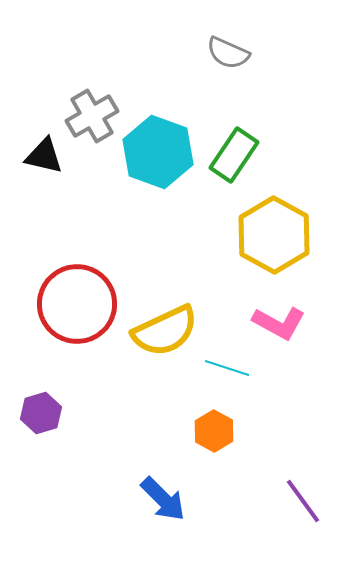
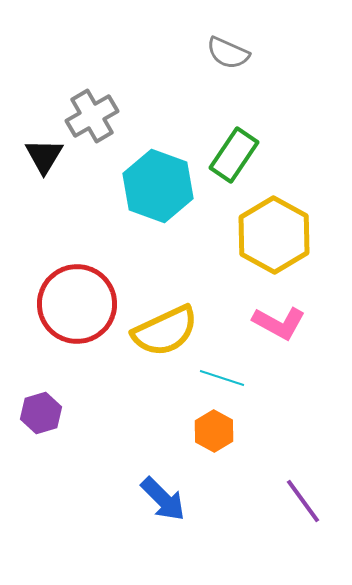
cyan hexagon: moved 34 px down
black triangle: rotated 48 degrees clockwise
cyan line: moved 5 px left, 10 px down
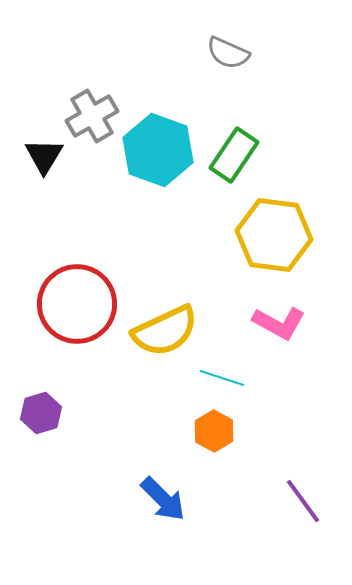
cyan hexagon: moved 36 px up
yellow hexagon: rotated 22 degrees counterclockwise
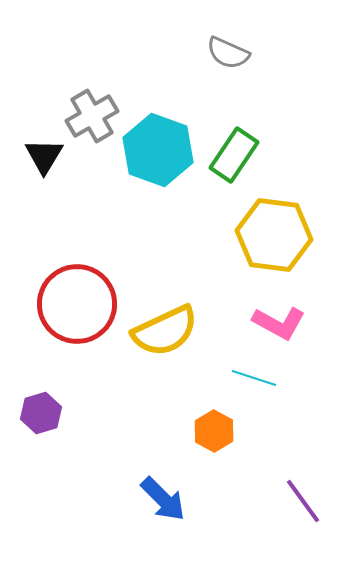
cyan line: moved 32 px right
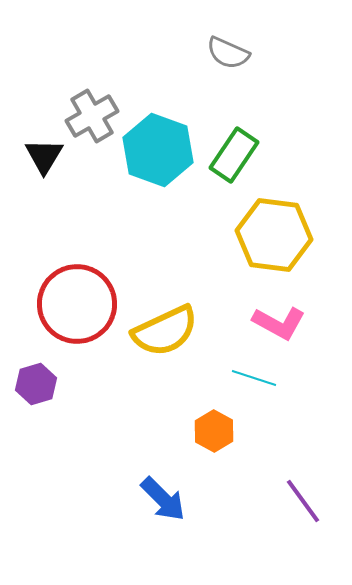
purple hexagon: moved 5 px left, 29 px up
